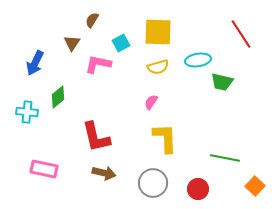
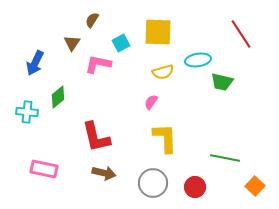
yellow semicircle: moved 5 px right, 5 px down
red circle: moved 3 px left, 2 px up
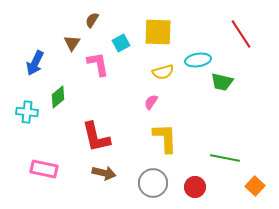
pink L-shape: rotated 68 degrees clockwise
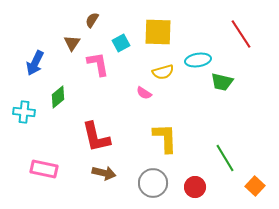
pink semicircle: moved 7 px left, 9 px up; rotated 91 degrees counterclockwise
cyan cross: moved 3 px left
green line: rotated 48 degrees clockwise
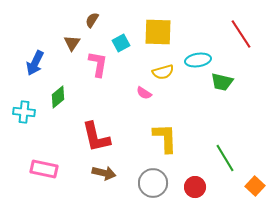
pink L-shape: rotated 20 degrees clockwise
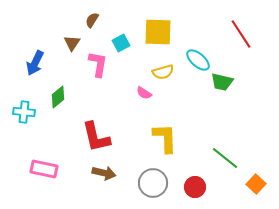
cyan ellipse: rotated 50 degrees clockwise
green line: rotated 20 degrees counterclockwise
orange square: moved 1 px right, 2 px up
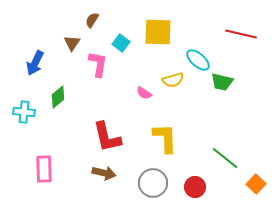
red line: rotated 44 degrees counterclockwise
cyan square: rotated 24 degrees counterclockwise
yellow semicircle: moved 10 px right, 8 px down
red L-shape: moved 11 px right
pink rectangle: rotated 76 degrees clockwise
